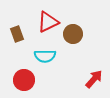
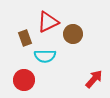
brown rectangle: moved 8 px right, 4 px down
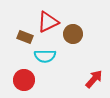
brown rectangle: moved 1 px up; rotated 49 degrees counterclockwise
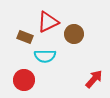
brown circle: moved 1 px right
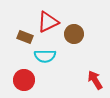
red arrow: moved 1 px right, 1 px down; rotated 72 degrees counterclockwise
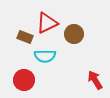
red triangle: moved 1 px left, 1 px down
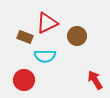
brown circle: moved 3 px right, 2 px down
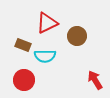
brown rectangle: moved 2 px left, 8 px down
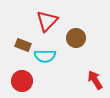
red triangle: moved 2 px up; rotated 20 degrees counterclockwise
brown circle: moved 1 px left, 2 px down
red circle: moved 2 px left, 1 px down
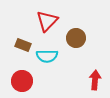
cyan semicircle: moved 2 px right
red arrow: rotated 36 degrees clockwise
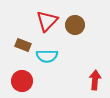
brown circle: moved 1 px left, 13 px up
